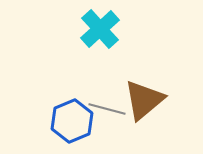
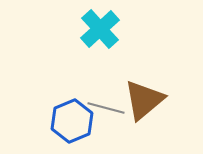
gray line: moved 1 px left, 1 px up
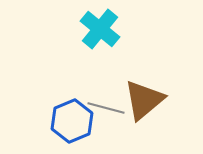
cyan cross: rotated 9 degrees counterclockwise
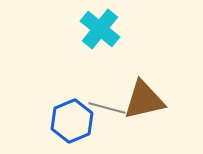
brown triangle: rotated 27 degrees clockwise
gray line: moved 1 px right
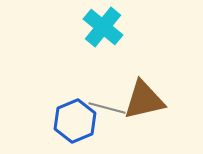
cyan cross: moved 3 px right, 2 px up
blue hexagon: moved 3 px right
